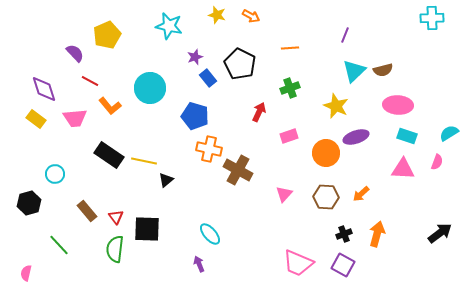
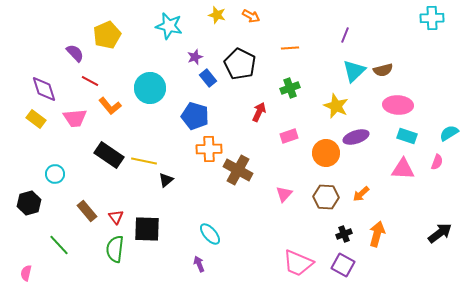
orange cross at (209, 149): rotated 15 degrees counterclockwise
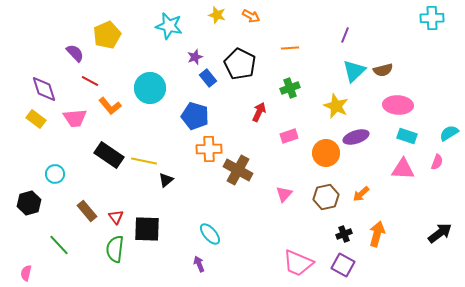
brown hexagon at (326, 197): rotated 15 degrees counterclockwise
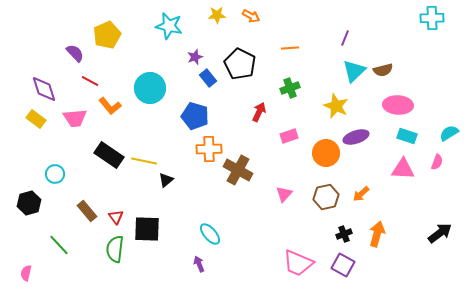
yellow star at (217, 15): rotated 18 degrees counterclockwise
purple line at (345, 35): moved 3 px down
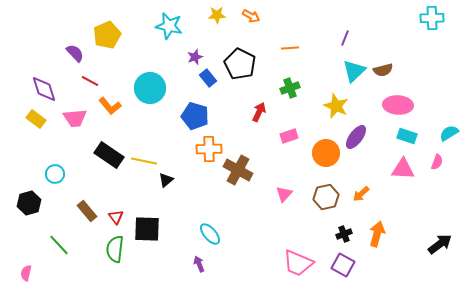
purple ellipse at (356, 137): rotated 35 degrees counterclockwise
black arrow at (440, 233): moved 11 px down
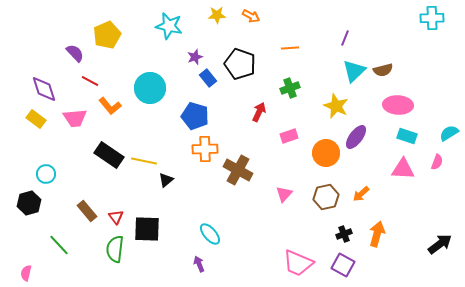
black pentagon at (240, 64): rotated 8 degrees counterclockwise
orange cross at (209, 149): moved 4 px left
cyan circle at (55, 174): moved 9 px left
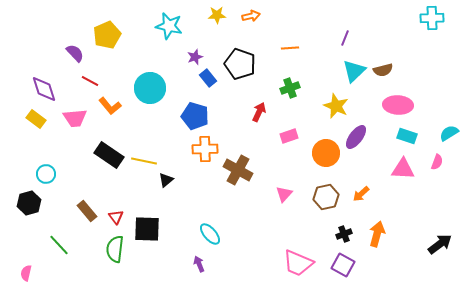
orange arrow at (251, 16): rotated 42 degrees counterclockwise
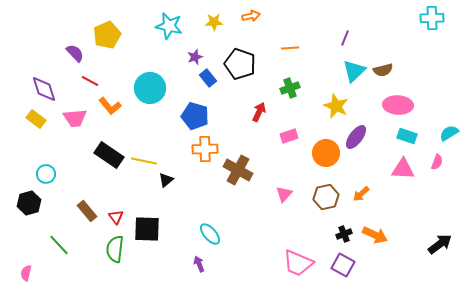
yellow star at (217, 15): moved 3 px left, 7 px down
orange arrow at (377, 234): moved 2 px left, 1 px down; rotated 100 degrees clockwise
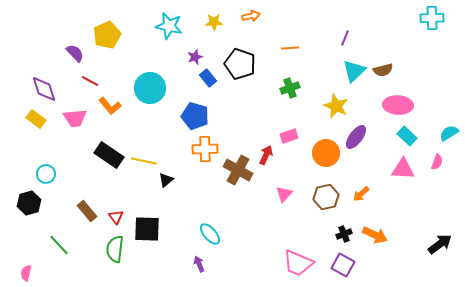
red arrow at (259, 112): moved 7 px right, 43 px down
cyan rectangle at (407, 136): rotated 24 degrees clockwise
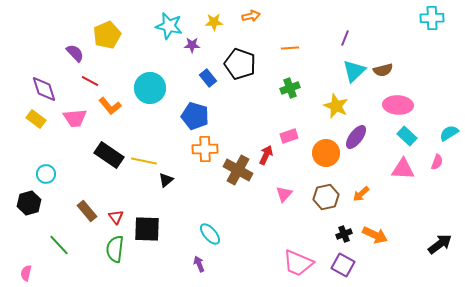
purple star at (195, 57): moved 3 px left, 12 px up; rotated 21 degrees clockwise
